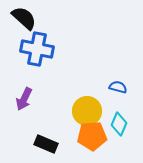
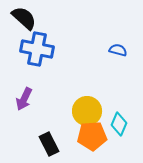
blue semicircle: moved 37 px up
black rectangle: moved 3 px right; rotated 40 degrees clockwise
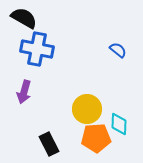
black semicircle: rotated 12 degrees counterclockwise
blue semicircle: rotated 24 degrees clockwise
purple arrow: moved 7 px up; rotated 10 degrees counterclockwise
yellow circle: moved 2 px up
cyan diamond: rotated 20 degrees counterclockwise
orange pentagon: moved 4 px right, 2 px down
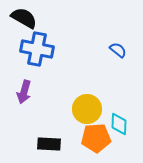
black rectangle: rotated 60 degrees counterclockwise
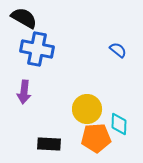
purple arrow: rotated 10 degrees counterclockwise
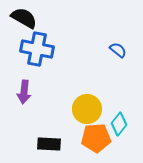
cyan diamond: rotated 35 degrees clockwise
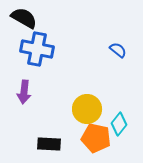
orange pentagon: rotated 16 degrees clockwise
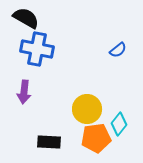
black semicircle: moved 2 px right
blue semicircle: rotated 102 degrees clockwise
orange pentagon: rotated 20 degrees counterclockwise
black rectangle: moved 2 px up
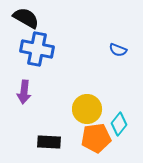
blue semicircle: rotated 60 degrees clockwise
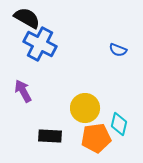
black semicircle: moved 1 px right
blue cross: moved 3 px right, 5 px up; rotated 16 degrees clockwise
purple arrow: moved 1 px left, 1 px up; rotated 145 degrees clockwise
yellow circle: moved 2 px left, 1 px up
cyan diamond: rotated 25 degrees counterclockwise
black rectangle: moved 1 px right, 6 px up
